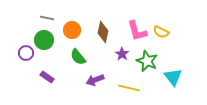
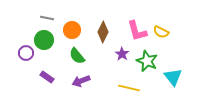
brown diamond: rotated 15 degrees clockwise
green semicircle: moved 1 px left, 1 px up
purple arrow: moved 14 px left, 1 px down
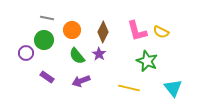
purple star: moved 23 px left
cyan triangle: moved 11 px down
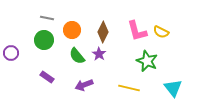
purple circle: moved 15 px left
purple arrow: moved 3 px right, 4 px down
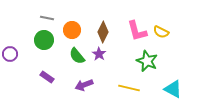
purple circle: moved 1 px left, 1 px down
cyan triangle: moved 1 px down; rotated 24 degrees counterclockwise
